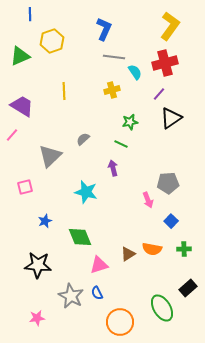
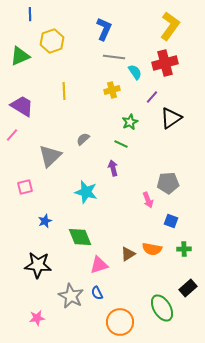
purple line: moved 7 px left, 3 px down
green star: rotated 14 degrees counterclockwise
blue square: rotated 24 degrees counterclockwise
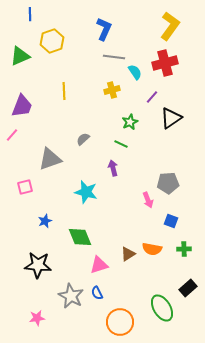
purple trapezoid: rotated 80 degrees clockwise
gray triangle: moved 3 px down; rotated 25 degrees clockwise
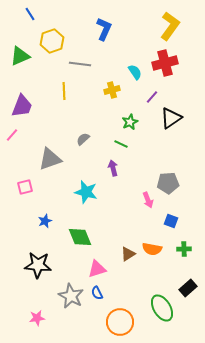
blue line: rotated 32 degrees counterclockwise
gray line: moved 34 px left, 7 px down
pink triangle: moved 2 px left, 4 px down
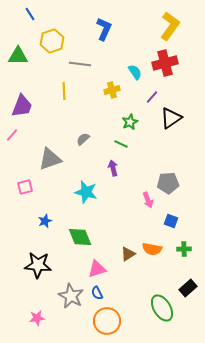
green triangle: moved 2 px left; rotated 25 degrees clockwise
orange circle: moved 13 px left, 1 px up
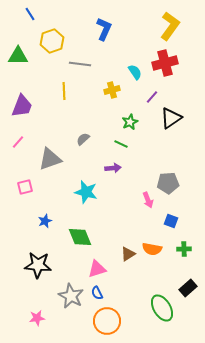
pink line: moved 6 px right, 7 px down
purple arrow: rotated 98 degrees clockwise
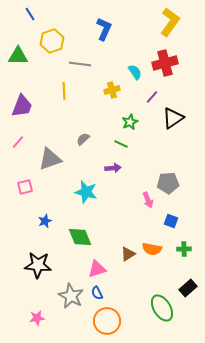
yellow L-shape: moved 4 px up
black triangle: moved 2 px right
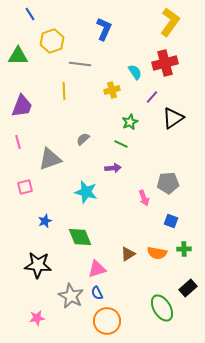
pink line: rotated 56 degrees counterclockwise
pink arrow: moved 4 px left, 2 px up
orange semicircle: moved 5 px right, 4 px down
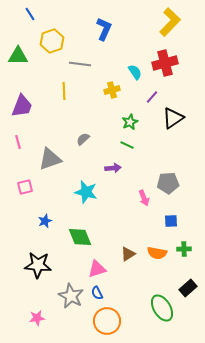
yellow L-shape: rotated 8 degrees clockwise
green line: moved 6 px right, 1 px down
blue square: rotated 24 degrees counterclockwise
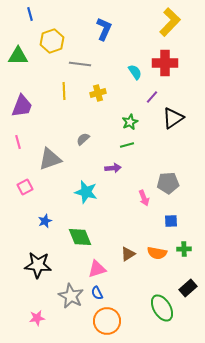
blue line: rotated 16 degrees clockwise
red cross: rotated 15 degrees clockwise
yellow cross: moved 14 px left, 3 px down
green line: rotated 40 degrees counterclockwise
pink square: rotated 14 degrees counterclockwise
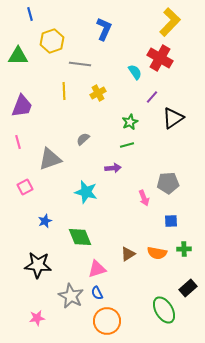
red cross: moved 5 px left, 5 px up; rotated 30 degrees clockwise
yellow cross: rotated 14 degrees counterclockwise
green ellipse: moved 2 px right, 2 px down
